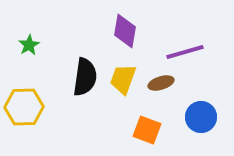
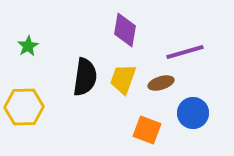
purple diamond: moved 1 px up
green star: moved 1 px left, 1 px down
blue circle: moved 8 px left, 4 px up
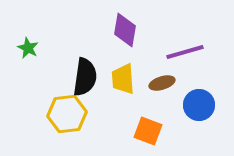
green star: moved 2 px down; rotated 15 degrees counterclockwise
yellow trapezoid: rotated 24 degrees counterclockwise
brown ellipse: moved 1 px right
yellow hexagon: moved 43 px right, 7 px down; rotated 6 degrees counterclockwise
blue circle: moved 6 px right, 8 px up
orange square: moved 1 px right, 1 px down
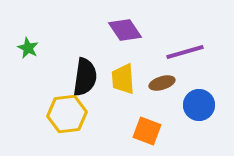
purple diamond: rotated 44 degrees counterclockwise
orange square: moved 1 px left
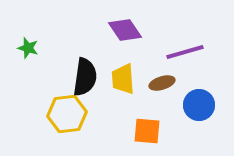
green star: rotated 10 degrees counterclockwise
orange square: rotated 16 degrees counterclockwise
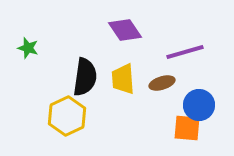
yellow hexagon: moved 2 px down; rotated 18 degrees counterclockwise
orange square: moved 40 px right, 3 px up
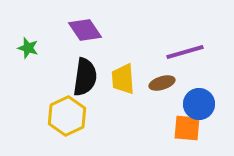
purple diamond: moved 40 px left
blue circle: moved 1 px up
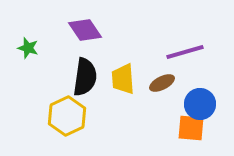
brown ellipse: rotated 10 degrees counterclockwise
blue circle: moved 1 px right
orange square: moved 4 px right
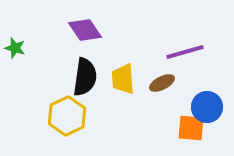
green star: moved 13 px left
blue circle: moved 7 px right, 3 px down
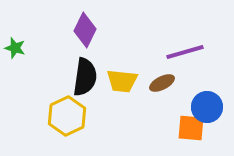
purple diamond: rotated 60 degrees clockwise
yellow trapezoid: moved 1 px left, 2 px down; rotated 80 degrees counterclockwise
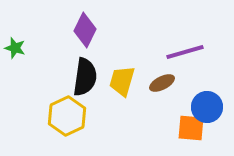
yellow trapezoid: rotated 100 degrees clockwise
